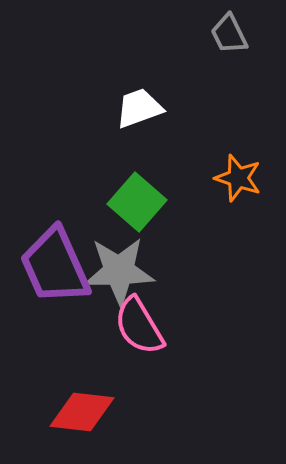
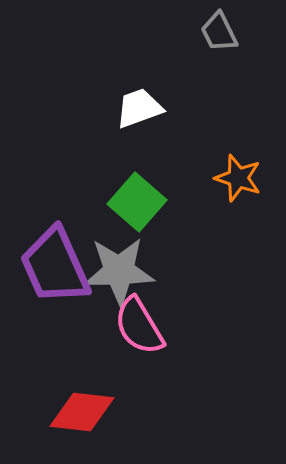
gray trapezoid: moved 10 px left, 2 px up
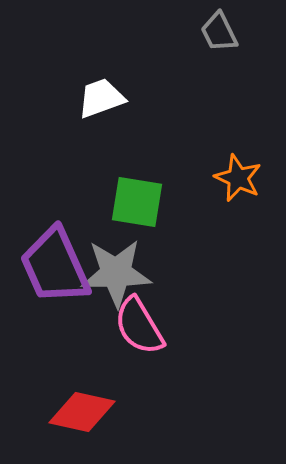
white trapezoid: moved 38 px left, 10 px up
orange star: rotated 6 degrees clockwise
green square: rotated 32 degrees counterclockwise
gray star: moved 3 px left, 2 px down
red diamond: rotated 6 degrees clockwise
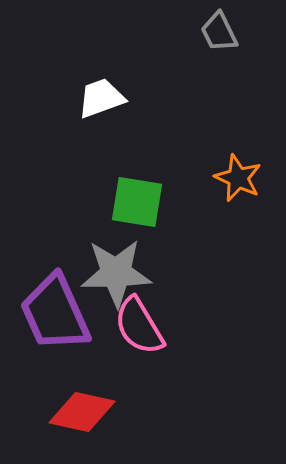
purple trapezoid: moved 47 px down
